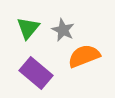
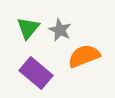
gray star: moved 3 px left
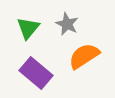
gray star: moved 7 px right, 6 px up
orange semicircle: rotated 12 degrees counterclockwise
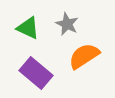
green triangle: rotated 45 degrees counterclockwise
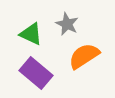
green triangle: moved 3 px right, 6 px down
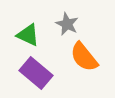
green triangle: moved 3 px left, 1 px down
orange semicircle: moved 1 px down; rotated 96 degrees counterclockwise
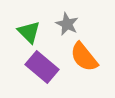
green triangle: moved 1 px right, 3 px up; rotated 20 degrees clockwise
purple rectangle: moved 6 px right, 6 px up
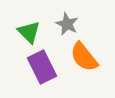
purple rectangle: rotated 24 degrees clockwise
